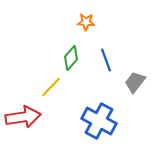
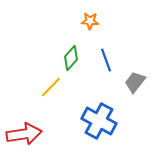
orange star: moved 4 px right, 1 px up
red arrow: moved 1 px right, 17 px down
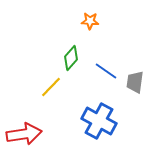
blue line: moved 11 px down; rotated 35 degrees counterclockwise
gray trapezoid: rotated 30 degrees counterclockwise
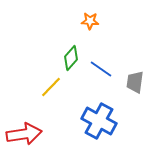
blue line: moved 5 px left, 2 px up
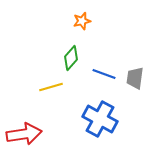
orange star: moved 8 px left; rotated 18 degrees counterclockwise
blue line: moved 3 px right, 5 px down; rotated 15 degrees counterclockwise
gray trapezoid: moved 4 px up
yellow line: rotated 30 degrees clockwise
blue cross: moved 1 px right, 2 px up
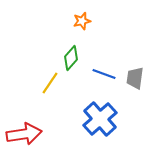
yellow line: moved 1 px left, 4 px up; rotated 40 degrees counterclockwise
blue cross: rotated 20 degrees clockwise
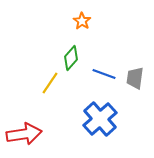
orange star: rotated 24 degrees counterclockwise
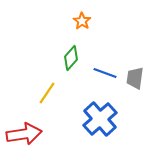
blue line: moved 1 px right, 1 px up
yellow line: moved 3 px left, 10 px down
